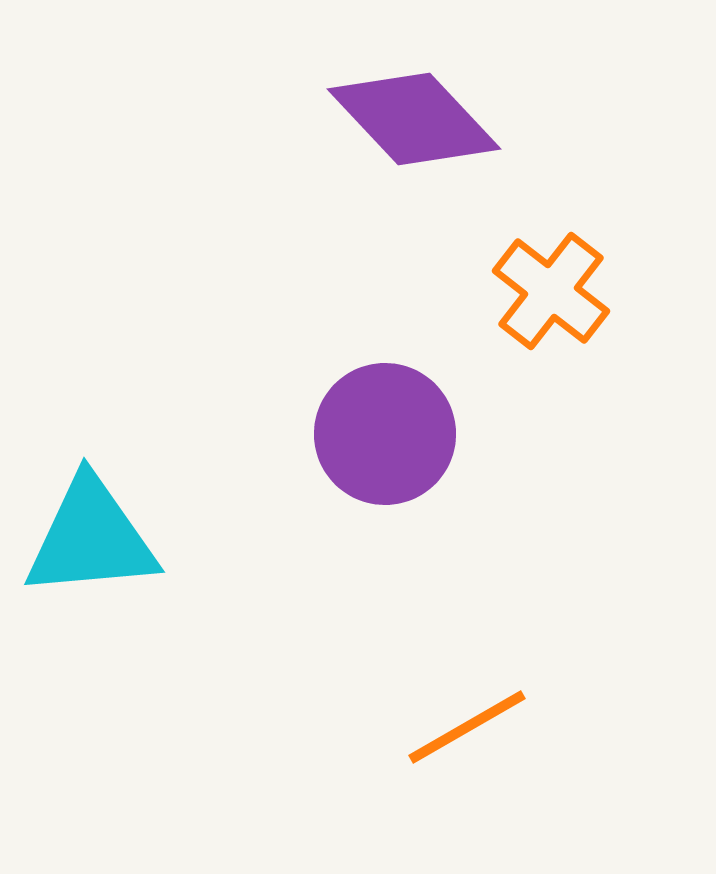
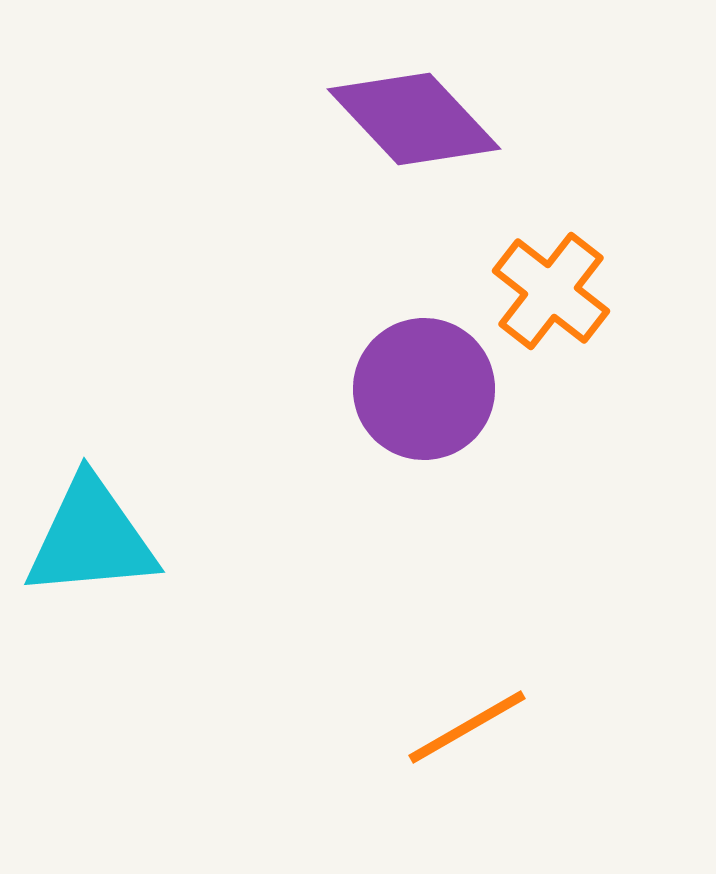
purple circle: moved 39 px right, 45 px up
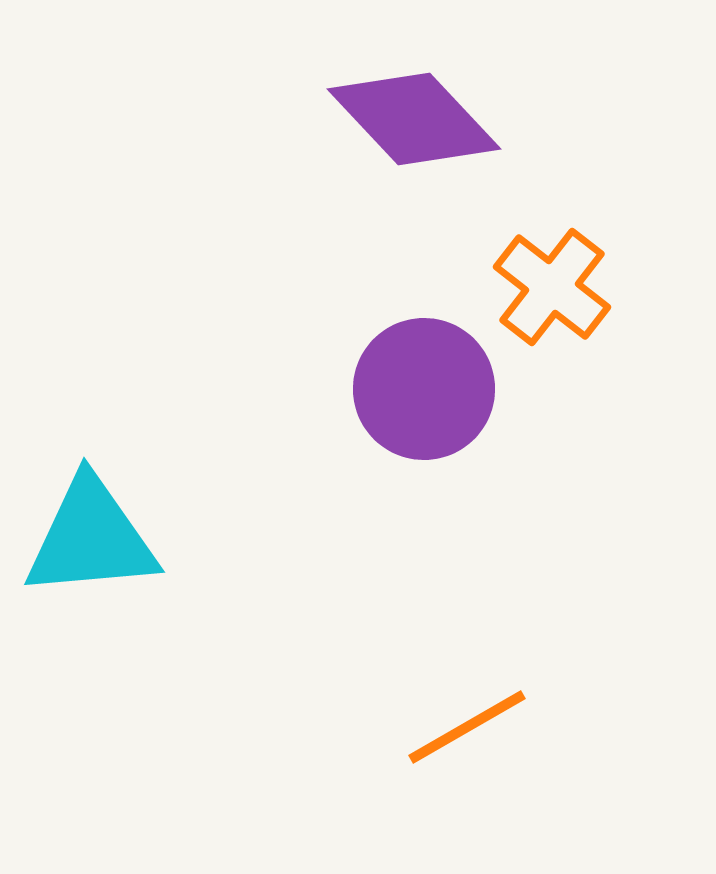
orange cross: moved 1 px right, 4 px up
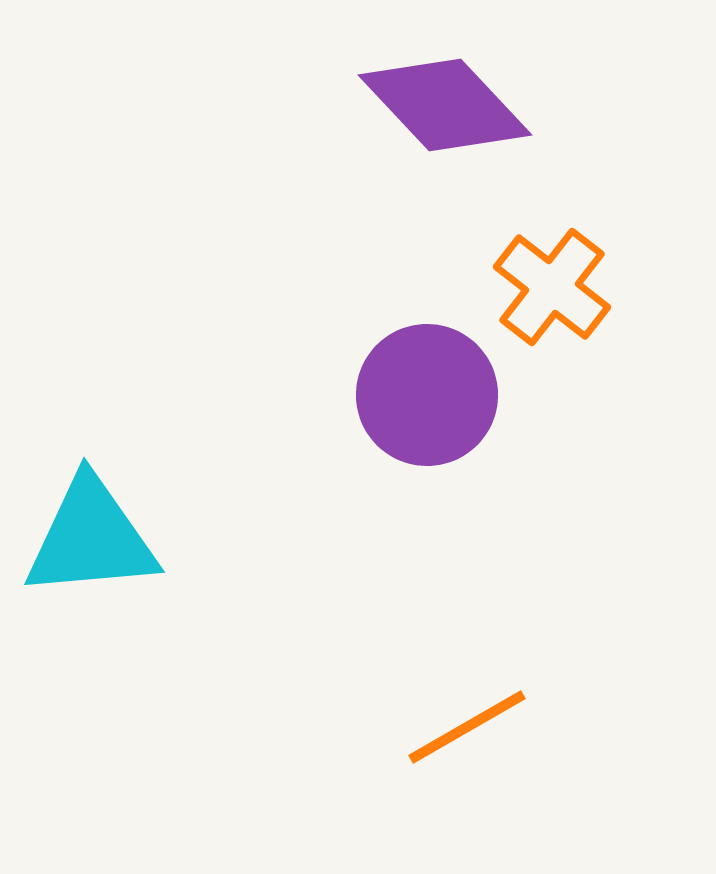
purple diamond: moved 31 px right, 14 px up
purple circle: moved 3 px right, 6 px down
